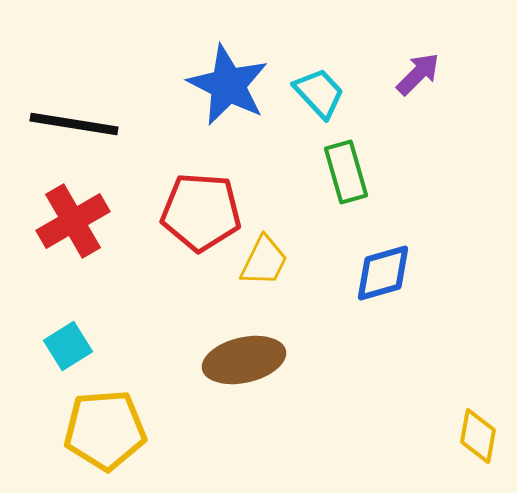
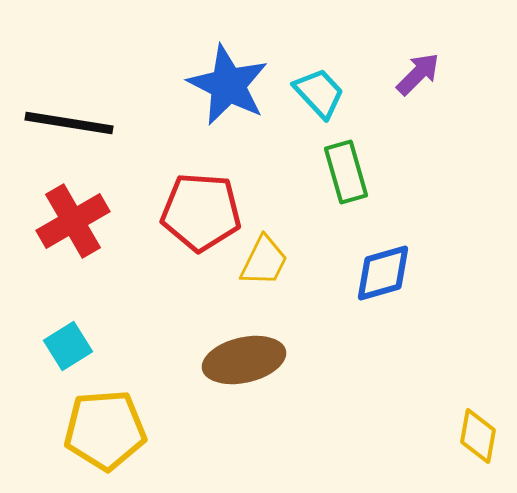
black line: moved 5 px left, 1 px up
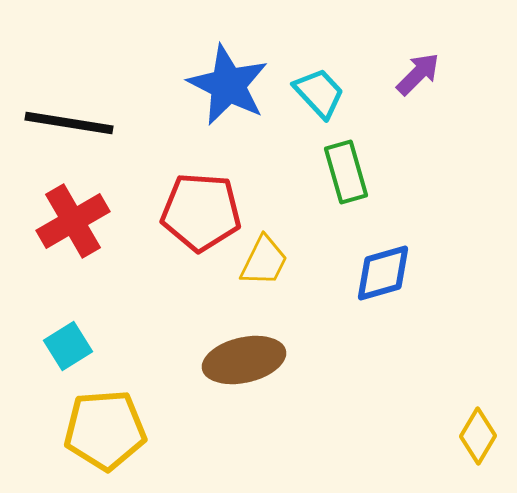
yellow diamond: rotated 20 degrees clockwise
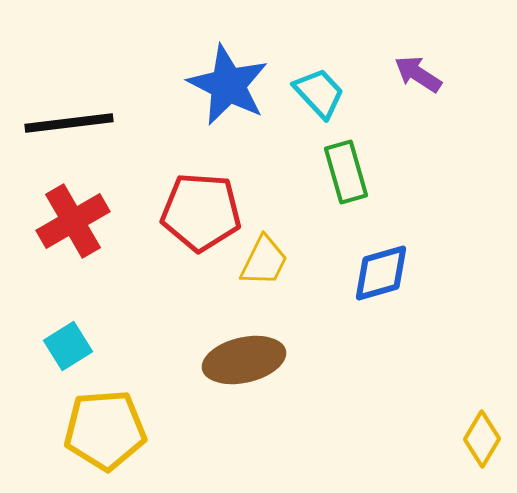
purple arrow: rotated 102 degrees counterclockwise
black line: rotated 16 degrees counterclockwise
blue diamond: moved 2 px left
yellow diamond: moved 4 px right, 3 px down
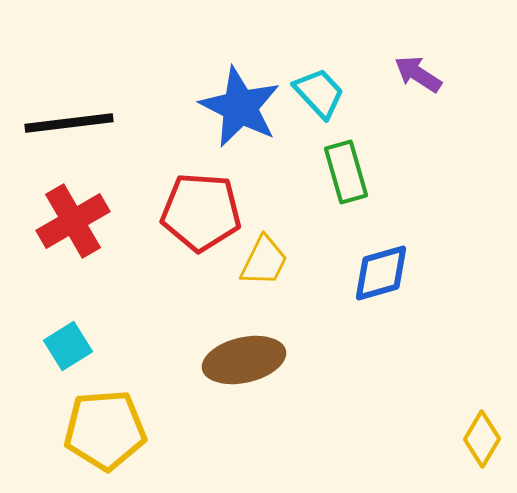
blue star: moved 12 px right, 22 px down
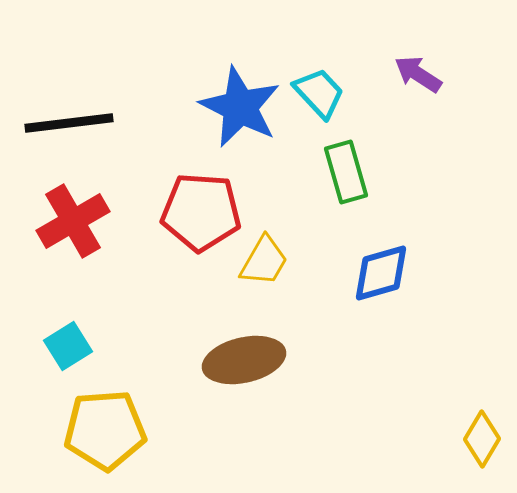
yellow trapezoid: rotated 4 degrees clockwise
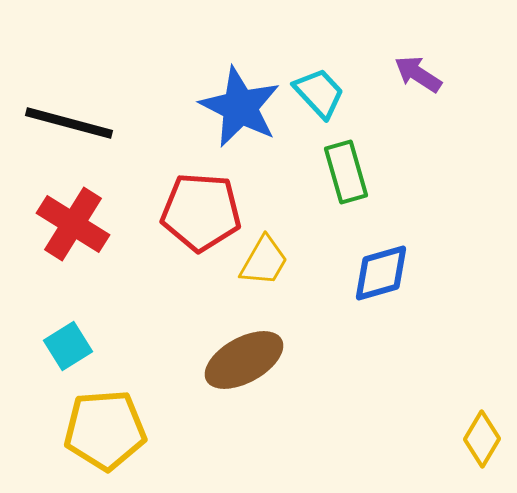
black line: rotated 22 degrees clockwise
red cross: moved 3 px down; rotated 28 degrees counterclockwise
brown ellipse: rotated 16 degrees counterclockwise
